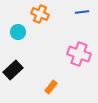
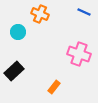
blue line: moved 2 px right; rotated 32 degrees clockwise
black rectangle: moved 1 px right, 1 px down
orange rectangle: moved 3 px right
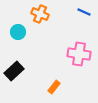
pink cross: rotated 10 degrees counterclockwise
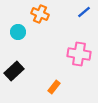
blue line: rotated 64 degrees counterclockwise
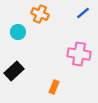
blue line: moved 1 px left, 1 px down
orange rectangle: rotated 16 degrees counterclockwise
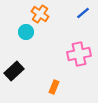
orange cross: rotated 12 degrees clockwise
cyan circle: moved 8 px right
pink cross: rotated 20 degrees counterclockwise
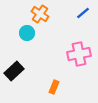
cyan circle: moved 1 px right, 1 px down
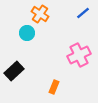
pink cross: moved 1 px down; rotated 15 degrees counterclockwise
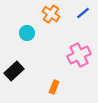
orange cross: moved 11 px right
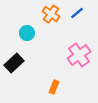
blue line: moved 6 px left
pink cross: rotated 10 degrees counterclockwise
black rectangle: moved 8 px up
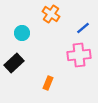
blue line: moved 6 px right, 15 px down
cyan circle: moved 5 px left
pink cross: rotated 30 degrees clockwise
orange rectangle: moved 6 px left, 4 px up
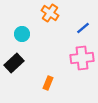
orange cross: moved 1 px left, 1 px up
cyan circle: moved 1 px down
pink cross: moved 3 px right, 3 px down
